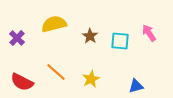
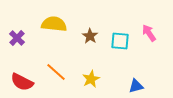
yellow semicircle: rotated 20 degrees clockwise
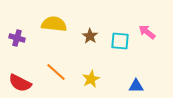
pink arrow: moved 2 px left, 1 px up; rotated 18 degrees counterclockwise
purple cross: rotated 28 degrees counterclockwise
red semicircle: moved 2 px left, 1 px down
blue triangle: rotated 14 degrees clockwise
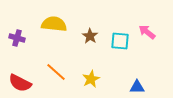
blue triangle: moved 1 px right, 1 px down
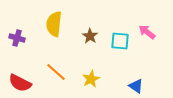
yellow semicircle: rotated 90 degrees counterclockwise
blue triangle: moved 1 px left, 1 px up; rotated 35 degrees clockwise
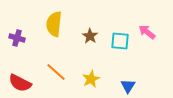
blue triangle: moved 8 px left; rotated 28 degrees clockwise
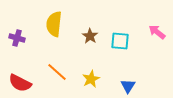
pink arrow: moved 10 px right
orange line: moved 1 px right
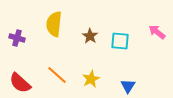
orange line: moved 3 px down
red semicircle: rotated 15 degrees clockwise
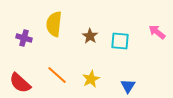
purple cross: moved 7 px right
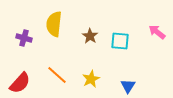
red semicircle: rotated 90 degrees counterclockwise
